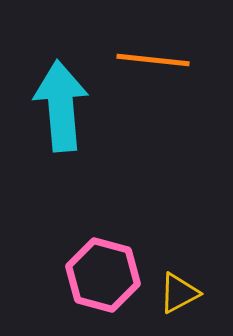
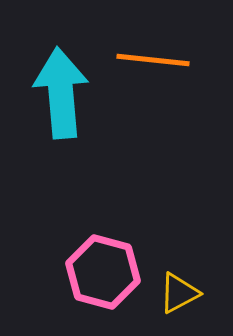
cyan arrow: moved 13 px up
pink hexagon: moved 3 px up
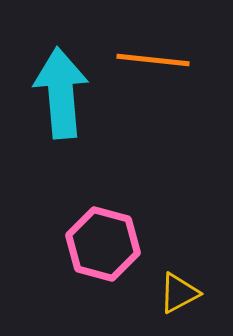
pink hexagon: moved 28 px up
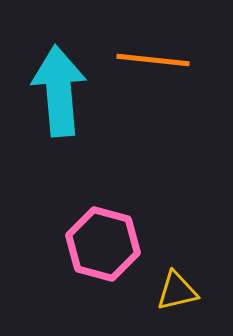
cyan arrow: moved 2 px left, 2 px up
yellow triangle: moved 2 px left, 2 px up; rotated 15 degrees clockwise
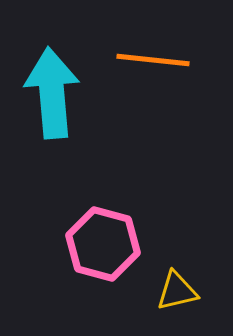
cyan arrow: moved 7 px left, 2 px down
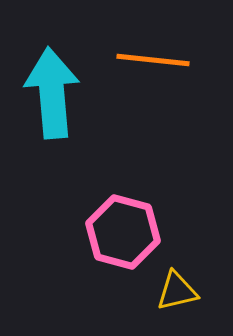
pink hexagon: moved 20 px right, 12 px up
